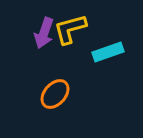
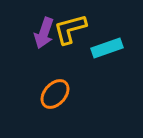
cyan rectangle: moved 1 px left, 4 px up
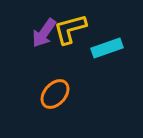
purple arrow: rotated 16 degrees clockwise
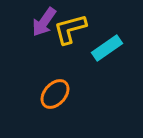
purple arrow: moved 11 px up
cyan rectangle: rotated 16 degrees counterclockwise
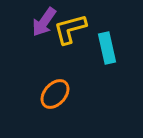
cyan rectangle: rotated 68 degrees counterclockwise
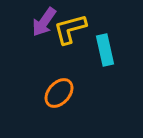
cyan rectangle: moved 2 px left, 2 px down
orange ellipse: moved 4 px right, 1 px up
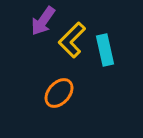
purple arrow: moved 1 px left, 1 px up
yellow L-shape: moved 2 px right, 11 px down; rotated 30 degrees counterclockwise
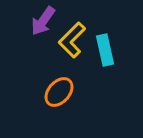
orange ellipse: moved 1 px up
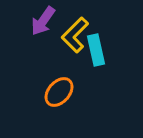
yellow L-shape: moved 3 px right, 5 px up
cyan rectangle: moved 9 px left
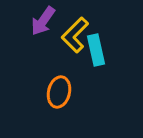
orange ellipse: rotated 28 degrees counterclockwise
